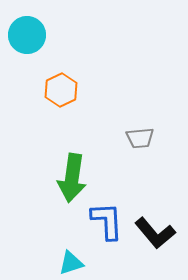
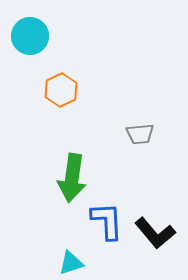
cyan circle: moved 3 px right, 1 px down
gray trapezoid: moved 4 px up
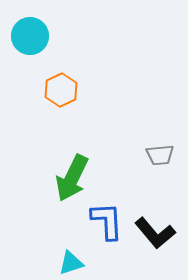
gray trapezoid: moved 20 px right, 21 px down
green arrow: rotated 18 degrees clockwise
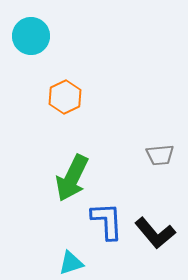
cyan circle: moved 1 px right
orange hexagon: moved 4 px right, 7 px down
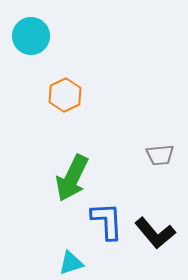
orange hexagon: moved 2 px up
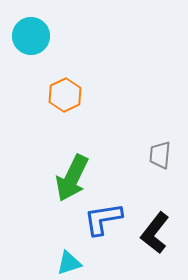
gray trapezoid: rotated 100 degrees clockwise
blue L-shape: moved 4 px left, 2 px up; rotated 96 degrees counterclockwise
black L-shape: rotated 78 degrees clockwise
cyan triangle: moved 2 px left
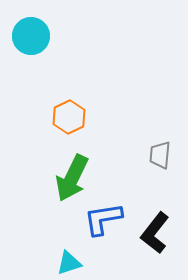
orange hexagon: moved 4 px right, 22 px down
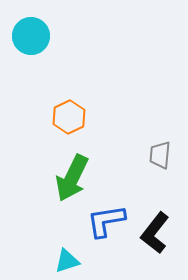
blue L-shape: moved 3 px right, 2 px down
cyan triangle: moved 2 px left, 2 px up
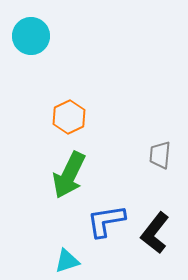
green arrow: moved 3 px left, 3 px up
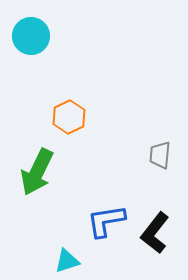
green arrow: moved 32 px left, 3 px up
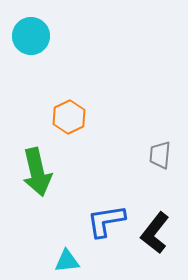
green arrow: rotated 39 degrees counterclockwise
cyan triangle: rotated 12 degrees clockwise
